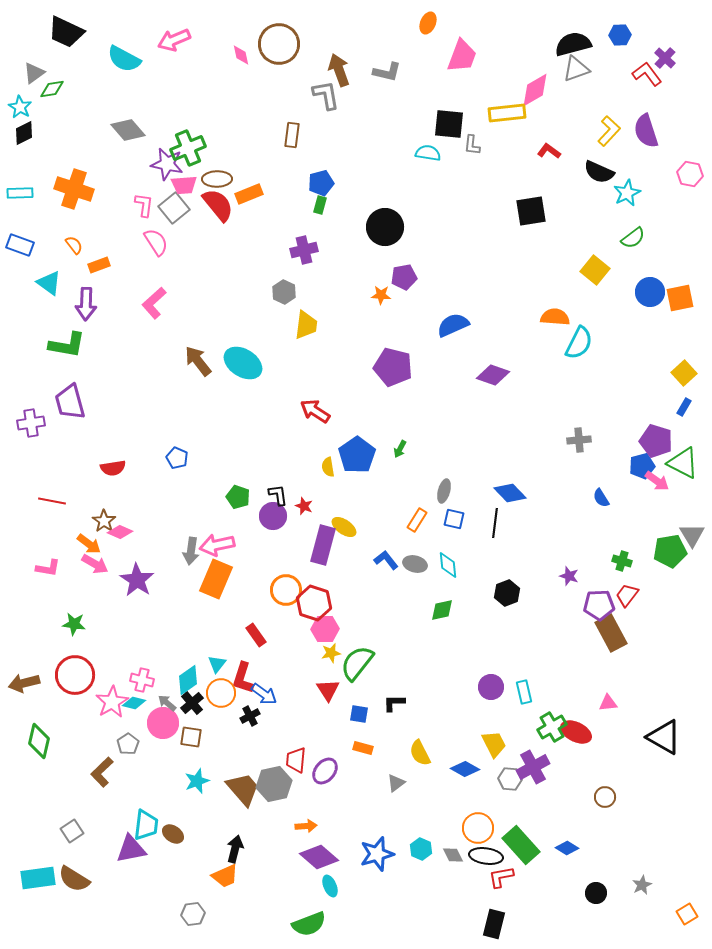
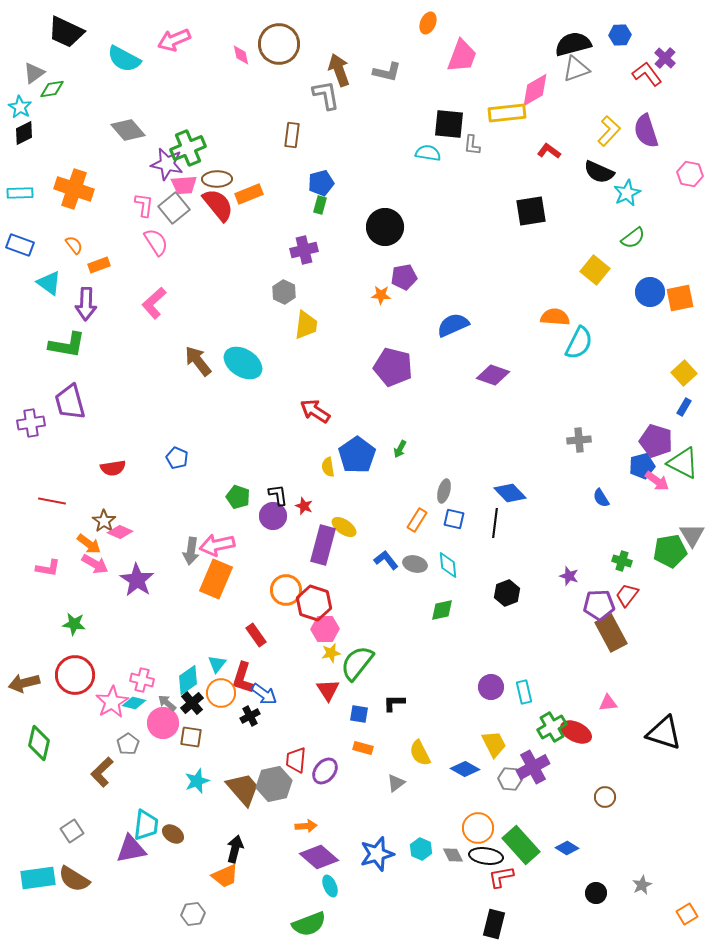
black triangle at (664, 737): moved 4 px up; rotated 12 degrees counterclockwise
green diamond at (39, 741): moved 2 px down
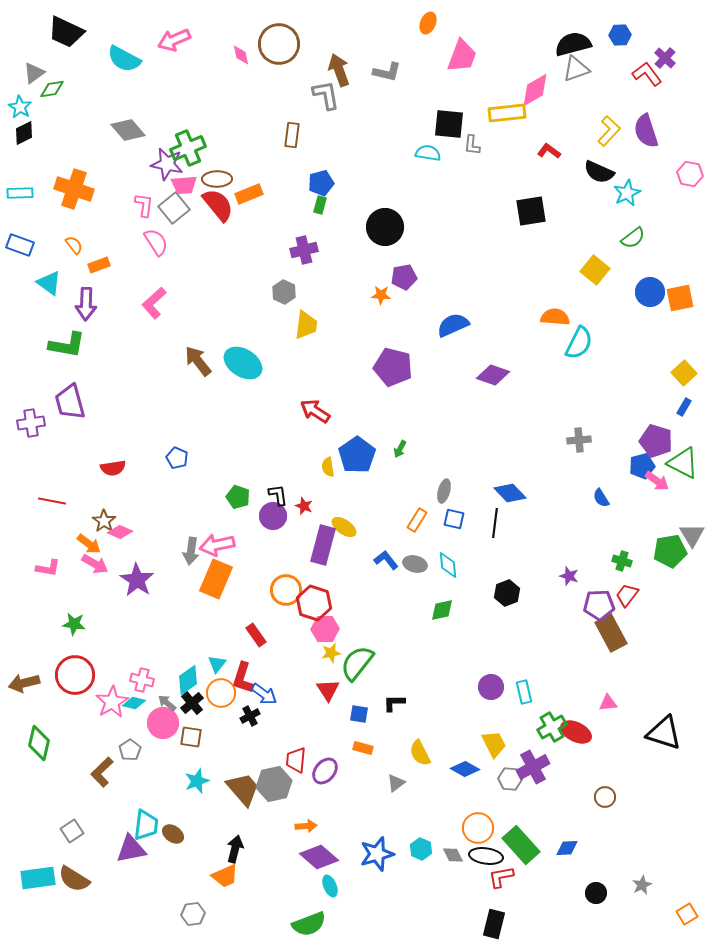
gray pentagon at (128, 744): moved 2 px right, 6 px down
blue diamond at (567, 848): rotated 35 degrees counterclockwise
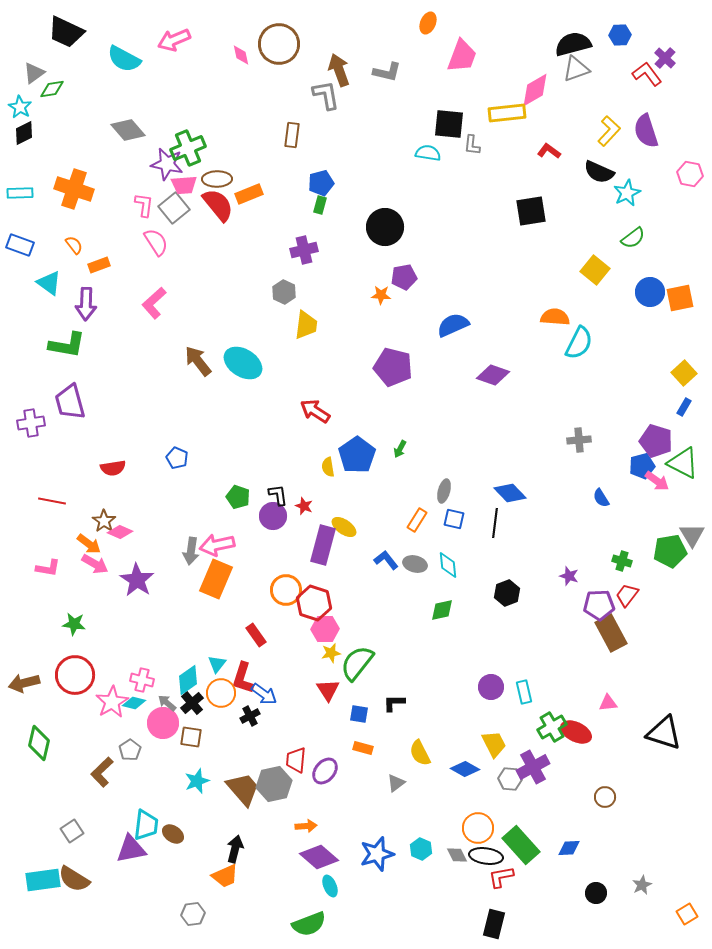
blue diamond at (567, 848): moved 2 px right
gray diamond at (453, 855): moved 4 px right
cyan rectangle at (38, 878): moved 5 px right, 2 px down
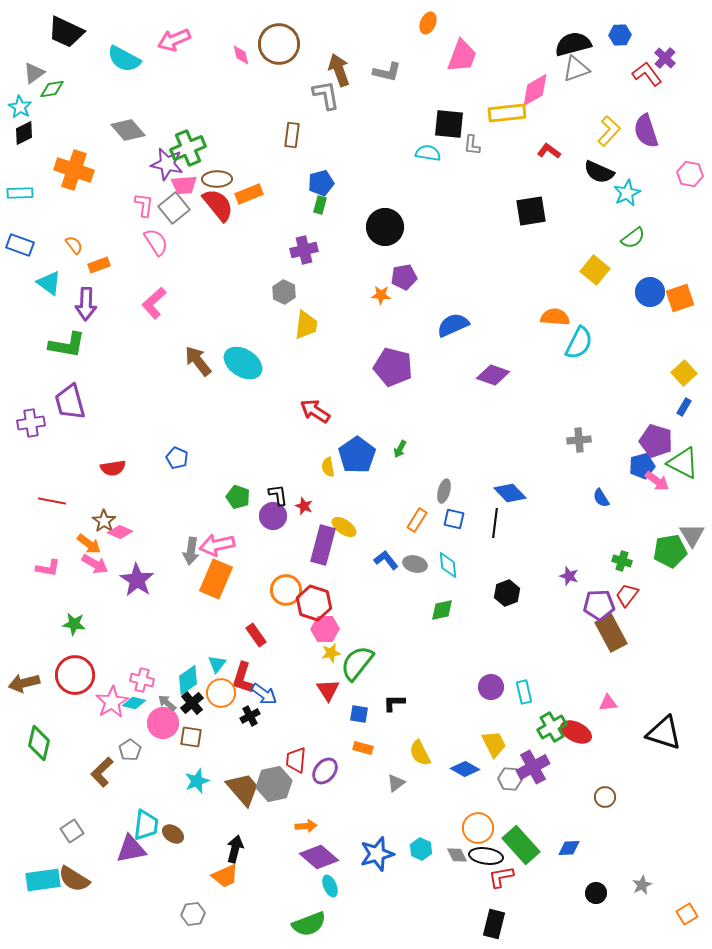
orange cross at (74, 189): moved 19 px up
orange square at (680, 298): rotated 8 degrees counterclockwise
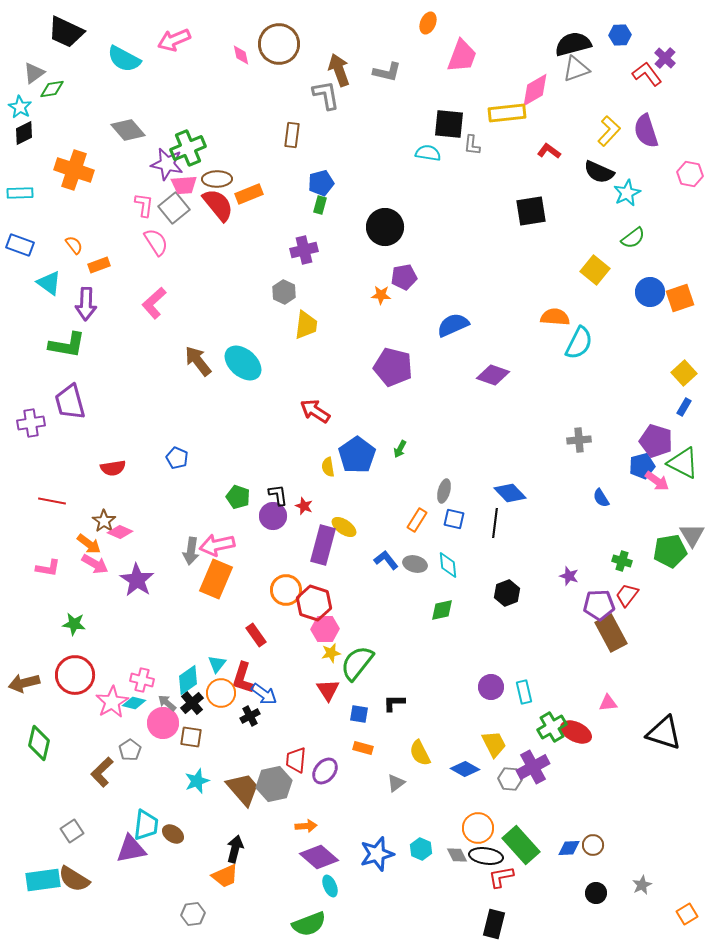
cyan ellipse at (243, 363): rotated 9 degrees clockwise
brown circle at (605, 797): moved 12 px left, 48 px down
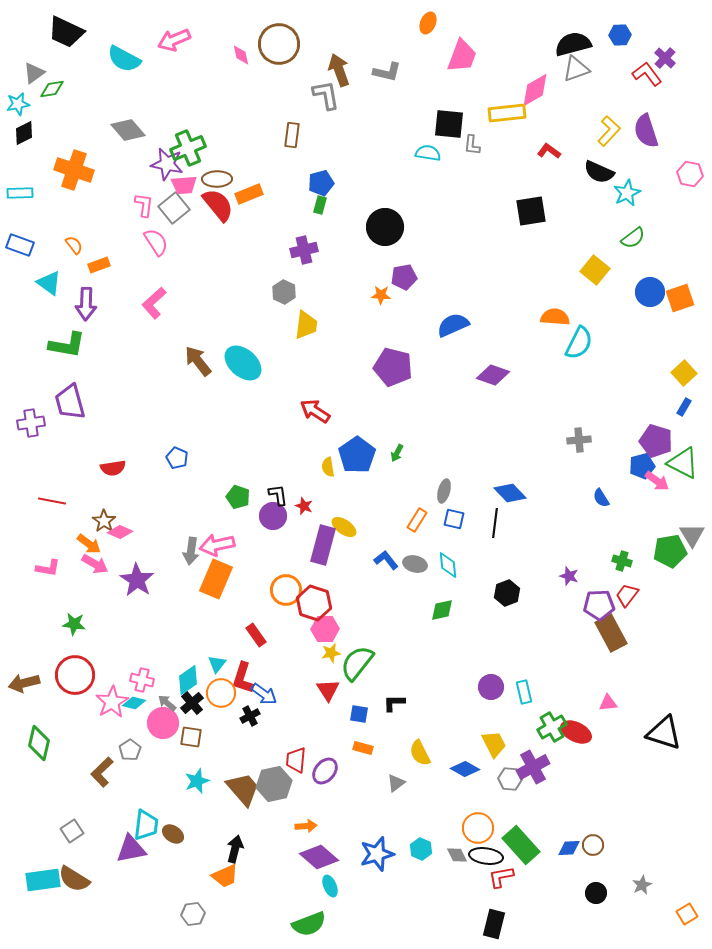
cyan star at (20, 107): moved 2 px left, 3 px up; rotated 30 degrees clockwise
green arrow at (400, 449): moved 3 px left, 4 px down
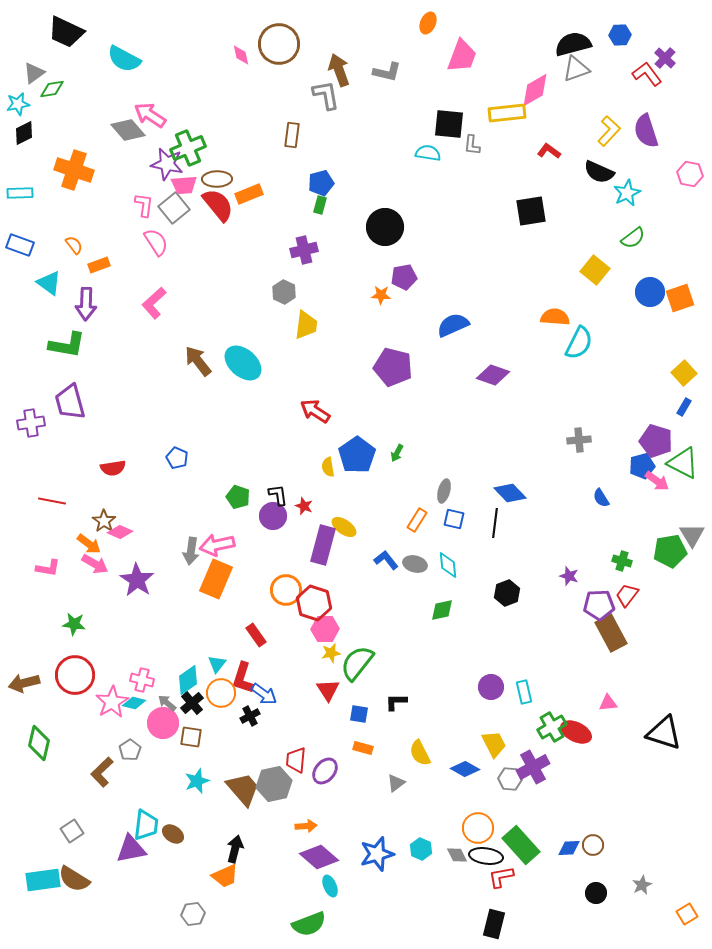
pink arrow at (174, 40): moved 24 px left, 75 px down; rotated 56 degrees clockwise
black L-shape at (394, 703): moved 2 px right, 1 px up
